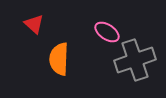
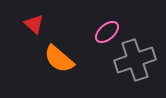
pink ellipse: rotated 75 degrees counterclockwise
orange semicircle: rotated 52 degrees counterclockwise
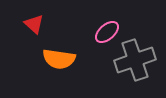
orange semicircle: rotated 32 degrees counterclockwise
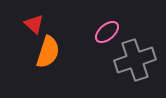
orange semicircle: moved 11 px left, 7 px up; rotated 80 degrees counterclockwise
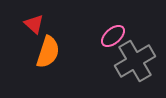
pink ellipse: moved 6 px right, 4 px down
gray cross: moved 1 px down; rotated 12 degrees counterclockwise
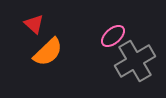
orange semicircle: rotated 28 degrees clockwise
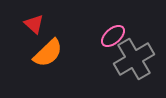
orange semicircle: moved 1 px down
gray cross: moved 1 px left, 2 px up
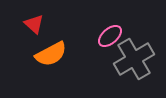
pink ellipse: moved 3 px left
orange semicircle: moved 3 px right, 1 px down; rotated 16 degrees clockwise
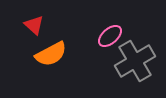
red triangle: moved 1 px down
gray cross: moved 1 px right, 2 px down
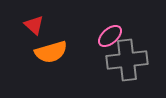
orange semicircle: moved 2 px up; rotated 12 degrees clockwise
gray cross: moved 8 px left, 1 px up; rotated 24 degrees clockwise
